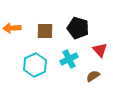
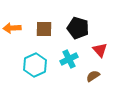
brown square: moved 1 px left, 2 px up
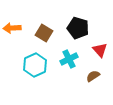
brown square: moved 4 px down; rotated 30 degrees clockwise
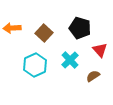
black pentagon: moved 2 px right
brown square: rotated 12 degrees clockwise
cyan cross: moved 1 px right, 1 px down; rotated 18 degrees counterclockwise
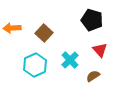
black pentagon: moved 12 px right, 8 px up
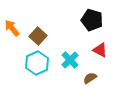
orange arrow: rotated 54 degrees clockwise
brown square: moved 6 px left, 3 px down
red triangle: rotated 21 degrees counterclockwise
cyan hexagon: moved 2 px right, 2 px up
brown semicircle: moved 3 px left, 2 px down
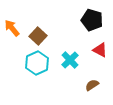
brown semicircle: moved 2 px right, 7 px down
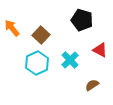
black pentagon: moved 10 px left
brown square: moved 3 px right, 1 px up
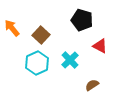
red triangle: moved 4 px up
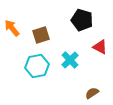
brown square: rotated 30 degrees clockwise
red triangle: moved 1 px down
cyan hexagon: moved 3 px down; rotated 15 degrees clockwise
brown semicircle: moved 8 px down
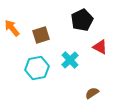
black pentagon: rotated 30 degrees clockwise
cyan hexagon: moved 2 px down
